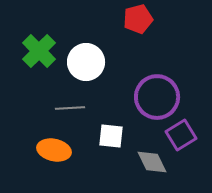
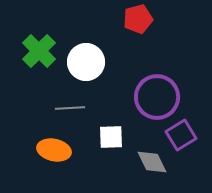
white square: moved 1 px down; rotated 8 degrees counterclockwise
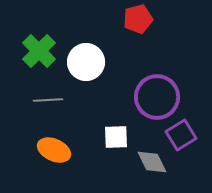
gray line: moved 22 px left, 8 px up
white square: moved 5 px right
orange ellipse: rotated 12 degrees clockwise
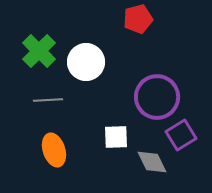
orange ellipse: rotated 48 degrees clockwise
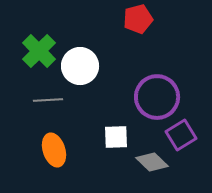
white circle: moved 6 px left, 4 px down
gray diamond: rotated 20 degrees counterclockwise
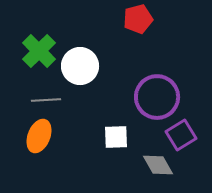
gray line: moved 2 px left
orange ellipse: moved 15 px left, 14 px up; rotated 40 degrees clockwise
gray diamond: moved 6 px right, 3 px down; rotated 16 degrees clockwise
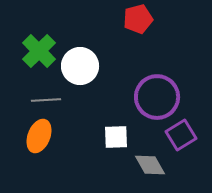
gray diamond: moved 8 px left
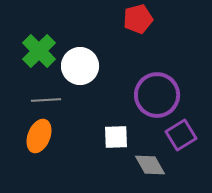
purple circle: moved 2 px up
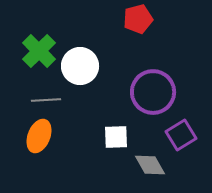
purple circle: moved 4 px left, 3 px up
